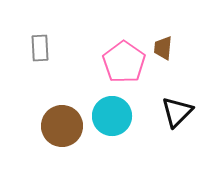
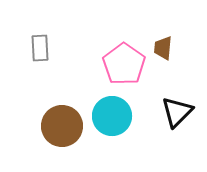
pink pentagon: moved 2 px down
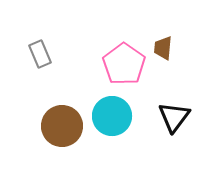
gray rectangle: moved 6 px down; rotated 20 degrees counterclockwise
black triangle: moved 3 px left, 5 px down; rotated 8 degrees counterclockwise
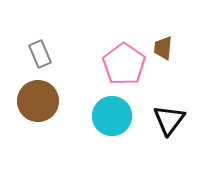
black triangle: moved 5 px left, 3 px down
brown circle: moved 24 px left, 25 px up
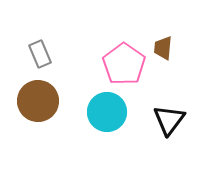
cyan circle: moved 5 px left, 4 px up
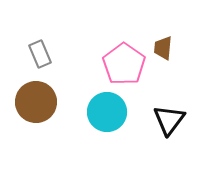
brown circle: moved 2 px left, 1 px down
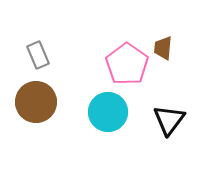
gray rectangle: moved 2 px left, 1 px down
pink pentagon: moved 3 px right
cyan circle: moved 1 px right
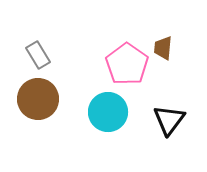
gray rectangle: rotated 8 degrees counterclockwise
brown circle: moved 2 px right, 3 px up
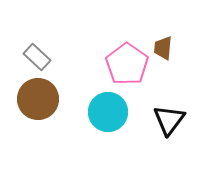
gray rectangle: moved 1 px left, 2 px down; rotated 16 degrees counterclockwise
